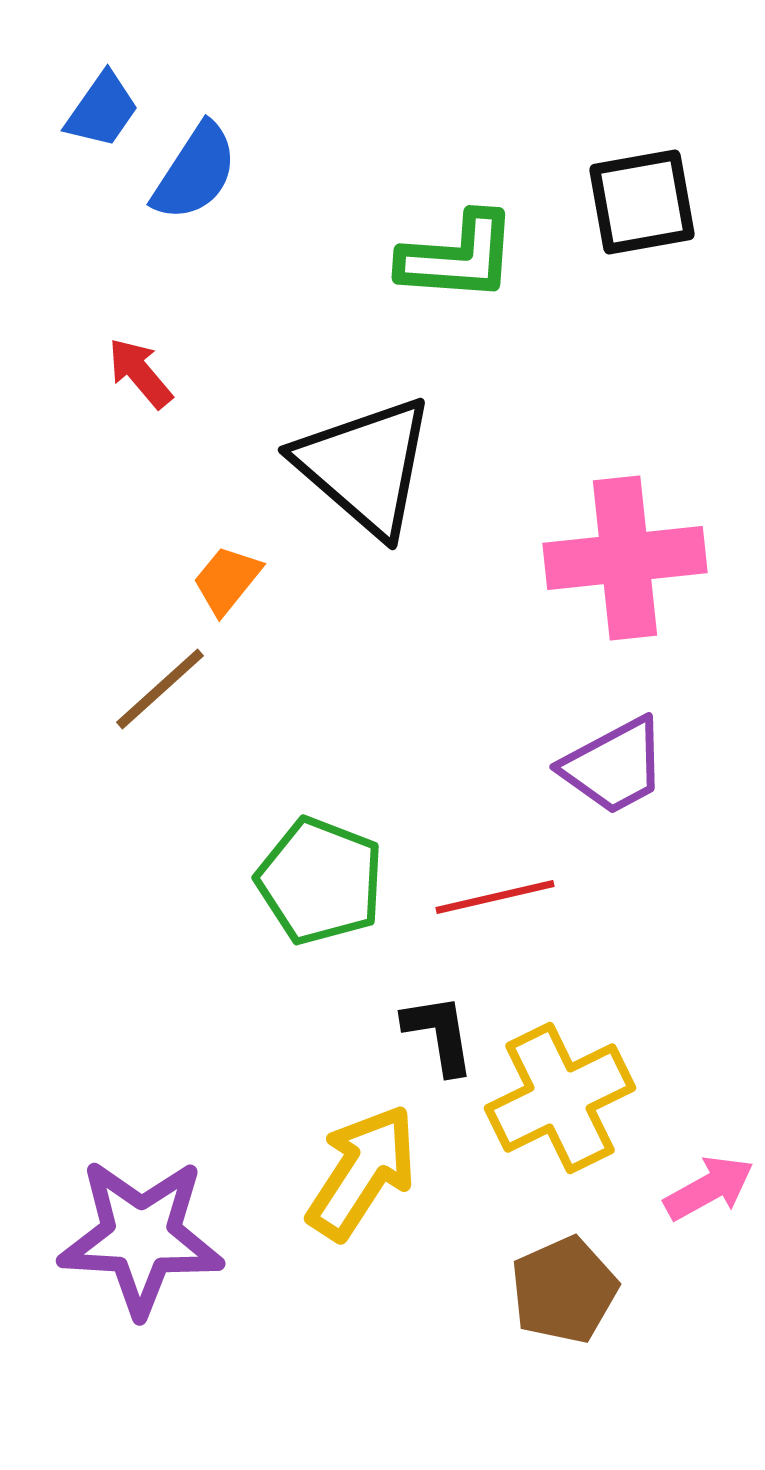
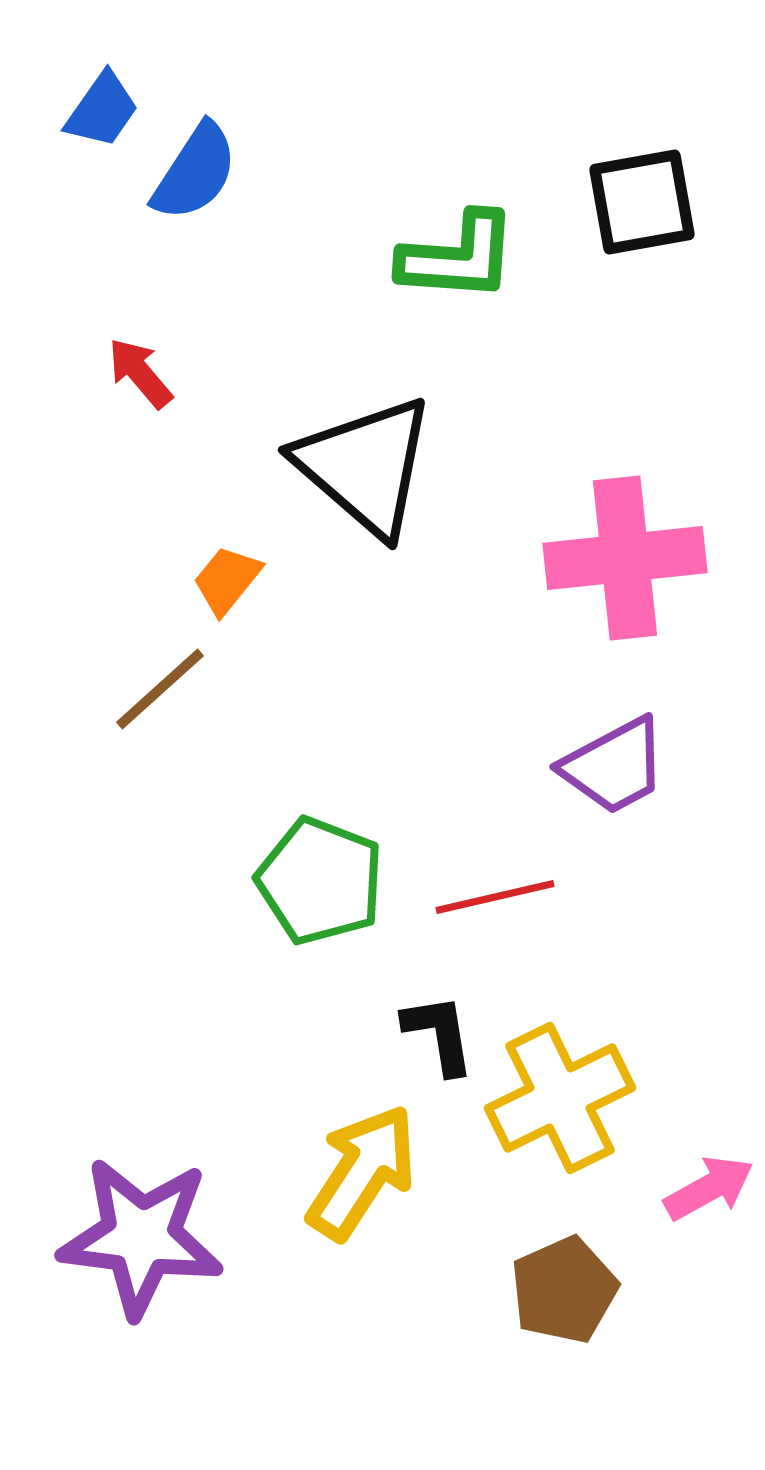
purple star: rotated 4 degrees clockwise
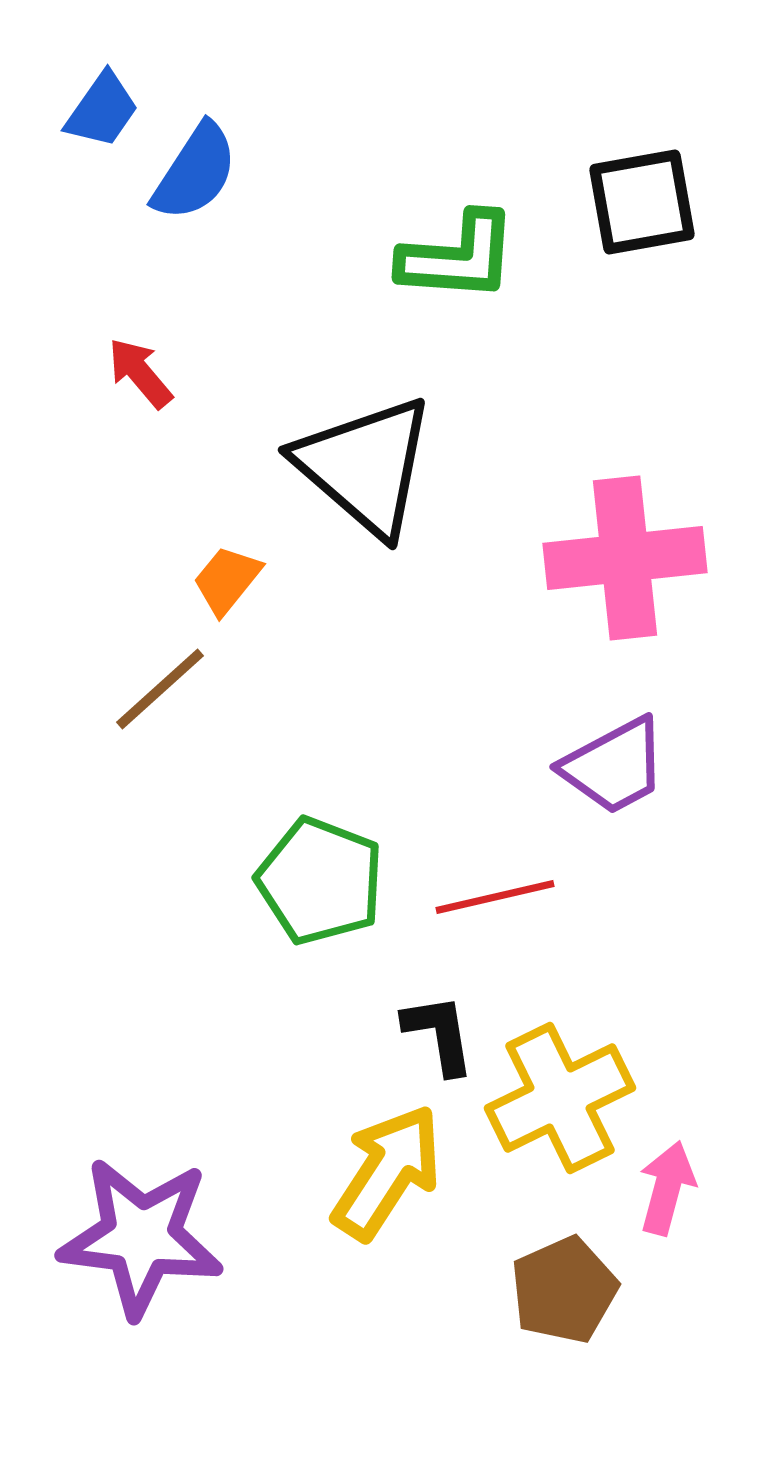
yellow arrow: moved 25 px right
pink arrow: moved 42 px left; rotated 46 degrees counterclockwise
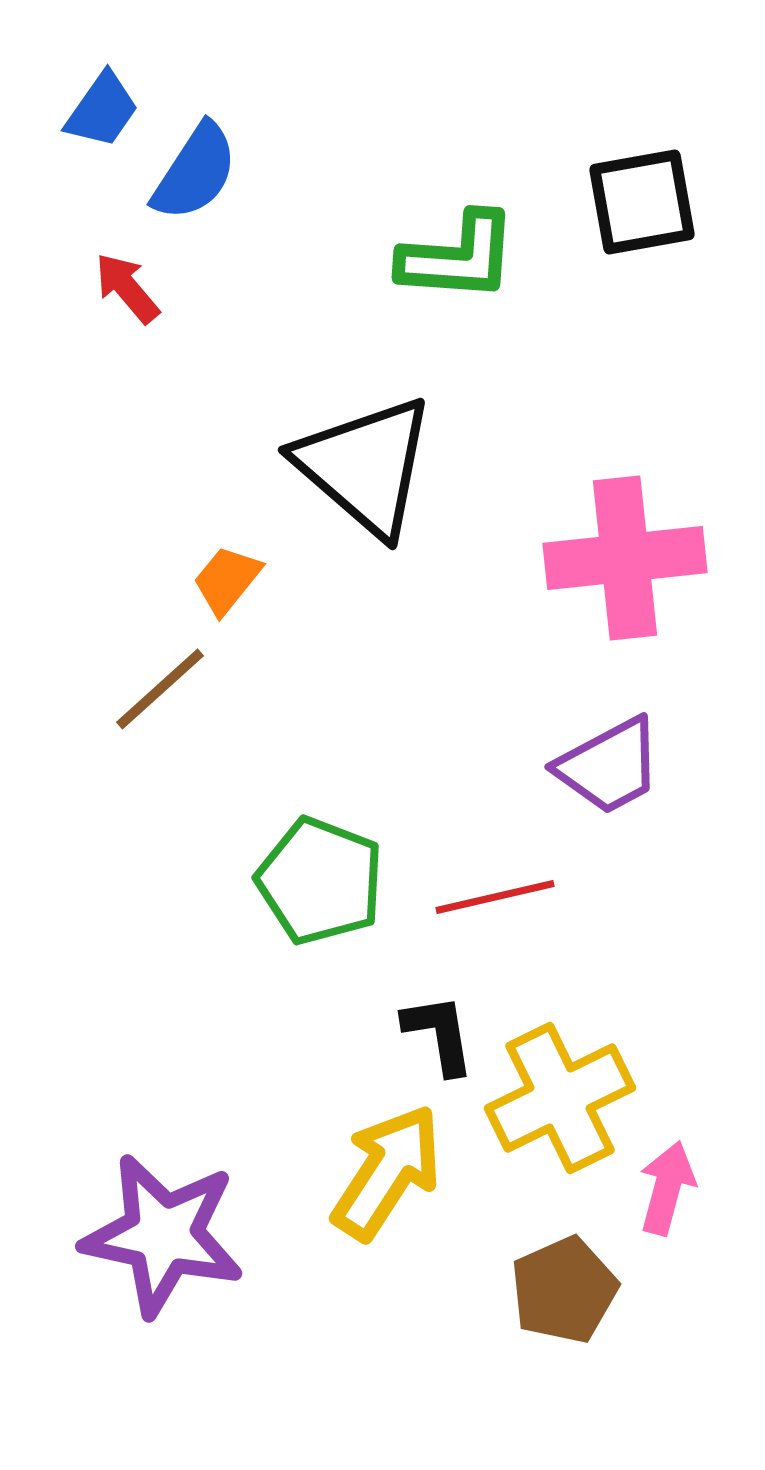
red arrow: moved 13 px left, 85 px up
purple trapezoid: moved 5 px left
purple star: moved 22 px right, 2 px up; rotated 5 degrees clockwise
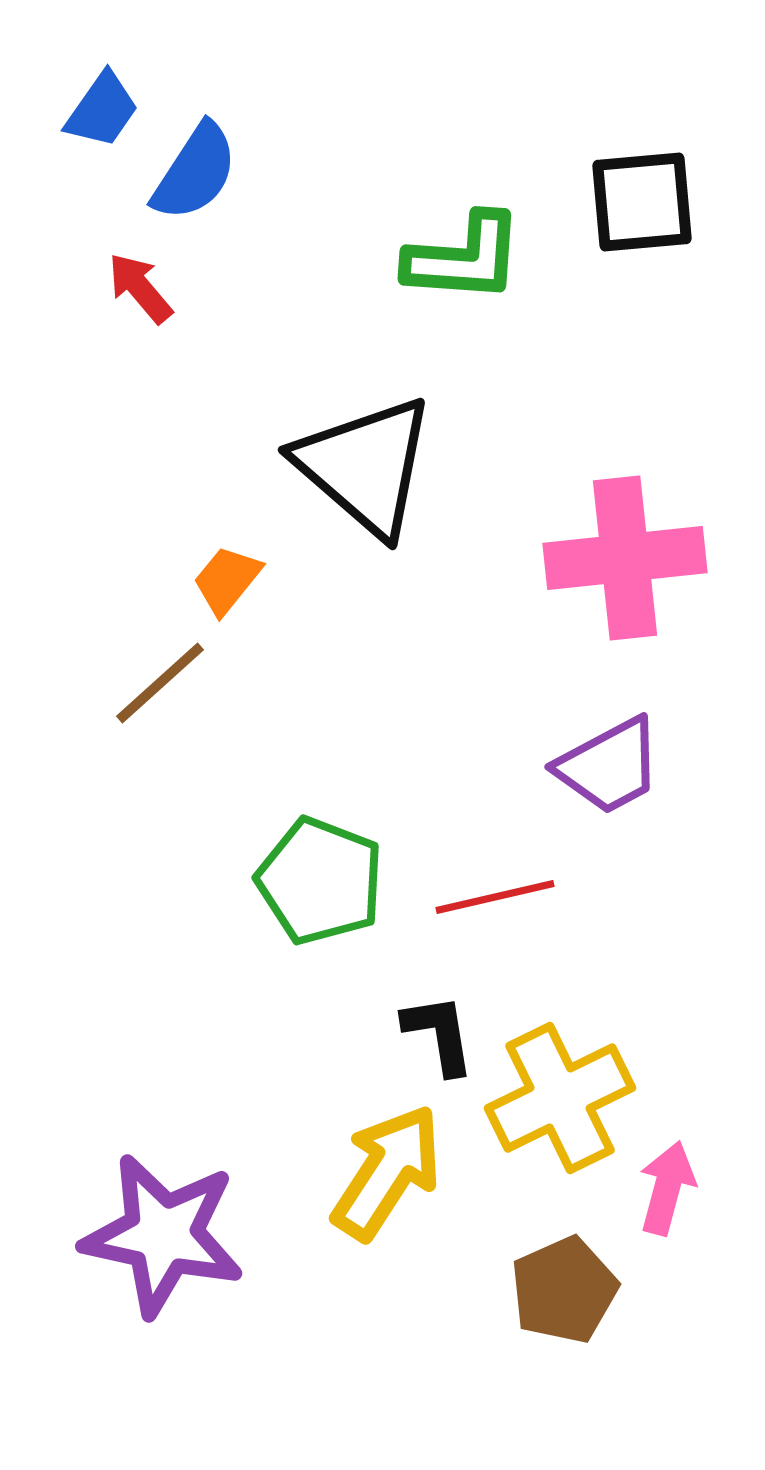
black square: rotated 5 degrees clockwise
green L-shape: moved 6 px right, 1 px down
red arrow: moved 13 px right
brown line: moved 6 px up
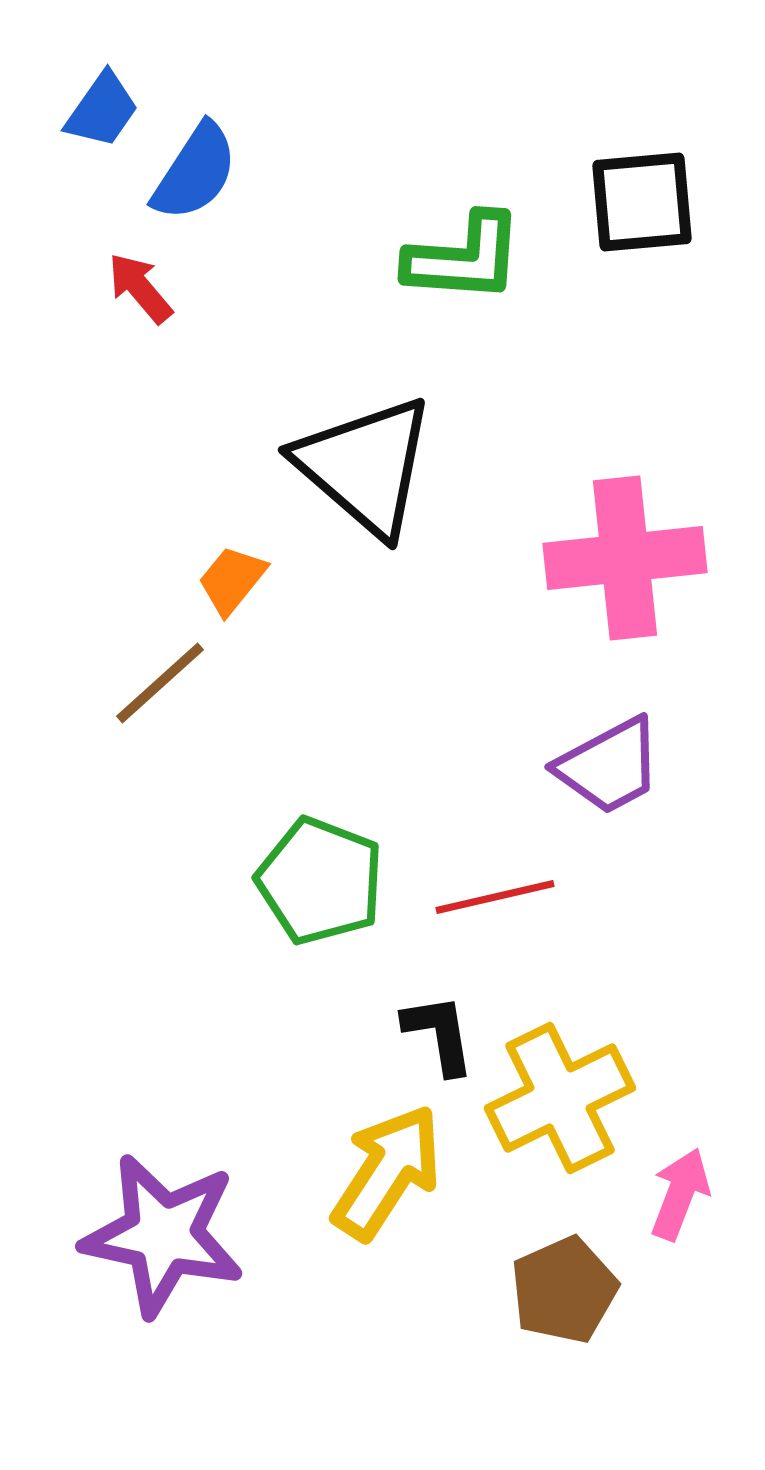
orange trapezoid: moved 5 px right
pink arrow: moved 13 px right, 6 px down; rotated 6 degrees clockwise
